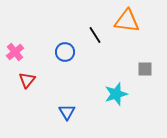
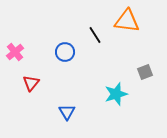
gray square: moved 3 px down; rotated 21 degrees counterclockwise
red triangle: moved 4 px right, 3 px down
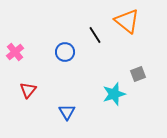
orange triangle: rotated 32 degrees clockwise
gray square: moved 7 px left, 2 px down
red triangle: moved 3 px left, 7 px down
cyan star: moved 2 px left
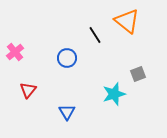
blue circle: moved 2 px right, 6 px down
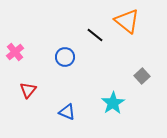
black line: rotated 18 degrees counterclockwise
blue circle: moved 2 px left, 1 px up
gray square: moved 4 px right, 2 px down; rotated 21 degrees counterclockwise
cyan star: moved 1 px left, 9 px down; rotated 15 degrees counterclockwise
blue triangle: rotated 36 degrees counterclockwise
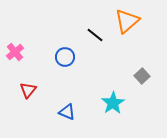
orange triangle: rotated 40 degrees clockwise
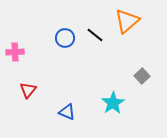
pink cross: rotated 36 degrees clockwise
blue circle: moved 19 px up
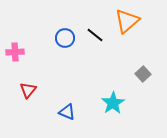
gray square: moved 1 px right, 2 px up
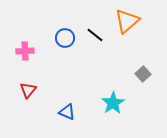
pink cross: moved 10 px right, 1 px up
